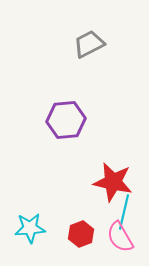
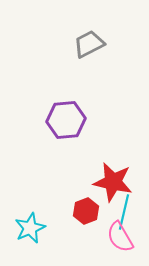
cyan star: rotated 20 degrees counterclockwise
red hexagon: moved 5 px right, 23 px up
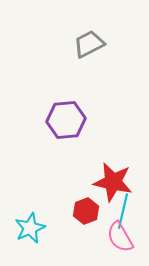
cyan line: moved 1 px left, 1 px up
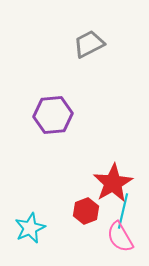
purple hexagon: moved 13 px left, 5 px up
red star: moved 1 px down; rotated 30 degrees clockwise
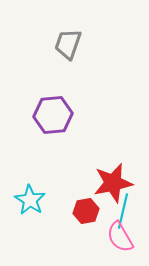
gray trapezoid: moved 21 px left; rotated 44 degrees counterclockwise
red star: rotated 18 degrees clockwise
red hexagon: rotated 10 degrees clockwise
cyan star: moved 28 px up; rotated 16 degrees counterclockwise
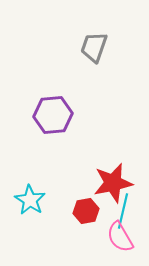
gray trapezoid: moved 26 px right, 3 px down
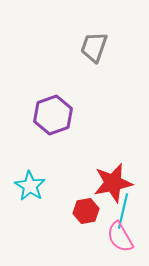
purple hexagon: rotated 15 degrees counterclockwise
cyan star: moved 14 px up
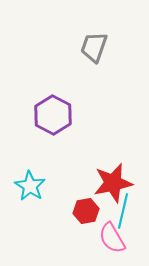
purple hexagon: rotated 12 degrees counterclockwise
pink semicircle: moved 8 px left, 1 px down
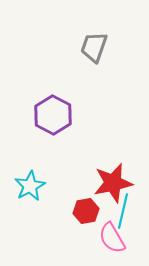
cyan star: rotated 12 degrees clockwise
